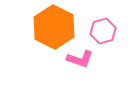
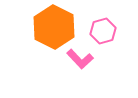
pink L-shape: rotated 28 degrees clockwise
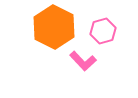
pink L-shape: moved 3 px right, 2 px down
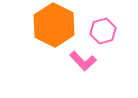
orange hexagon: moved 2 px up
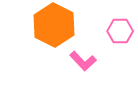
pink hexagon: moved 17 px right; rotated 15 degrees clockwise
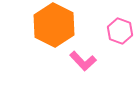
pink hexagon: rotated 20 degrees clockwise
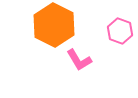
pink L-shape: moved 4 px left, 1 px up; rotated 12 degrees clockwise
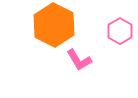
pink hexagon: rotated 10 degrees clockwise
